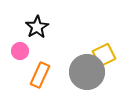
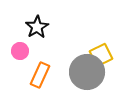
yellow square: moved 3 px left
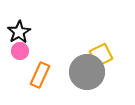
black star: moved 18 px left, 5 px down
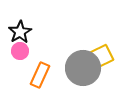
black star: moved 1 px right
yellow square: moved 1 px right, 1 px down
gray circle: moved 4 px left, 4 px up
